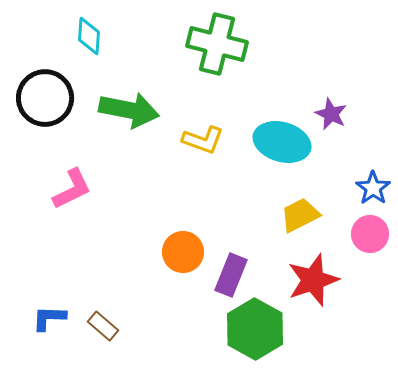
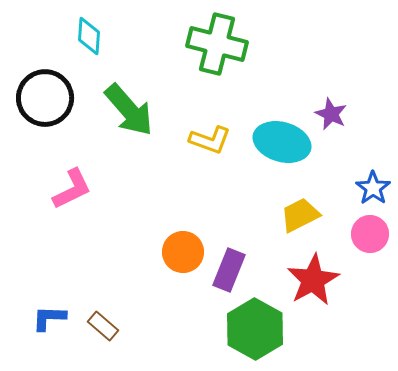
green arrow: rotated 38 degrees clockwise
yellow L-shape: moved 7 px right
purple rectangle: moved 2 px left, 5 px up
red star: rotated 10 degrees counterclockwise
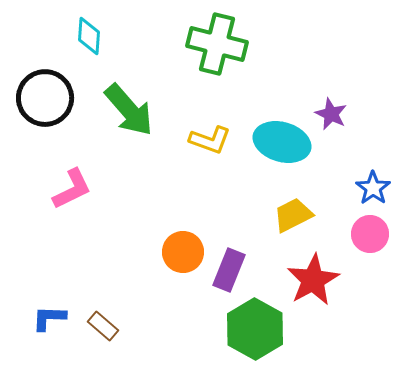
yellow trapezoid: moved 7 px left
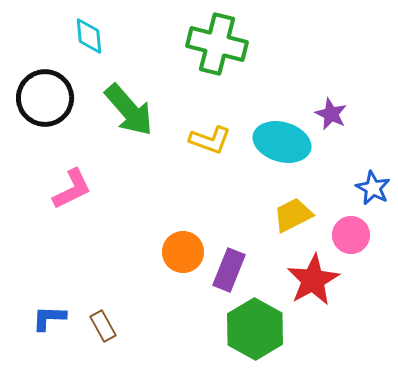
cyan diamond: rotated 9 degrees counterclockwise
blue star: rotated 8 degrees counterclockwise
pink circle: moved 19 px left, 1 px down
brown rectangle: rotated 20 degrees clockwise
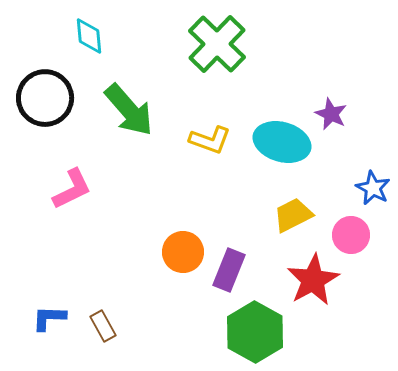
green cross: rotated 30 degrees clockwise
green hexagon: moved 3 px down
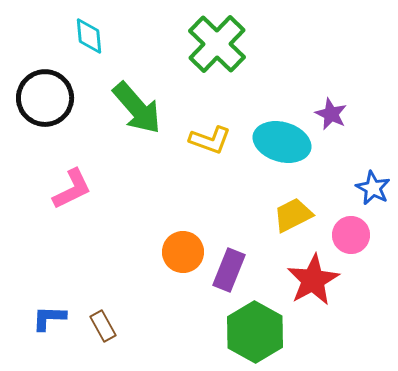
green arrow: moved 8 px right, 2 px up
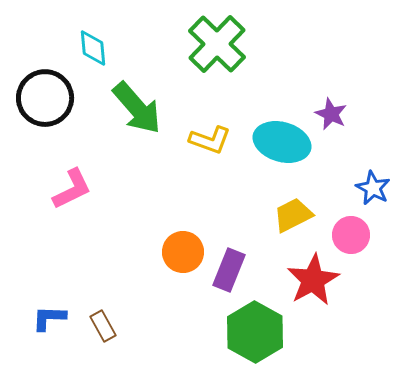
cyan diamond: moved 4 px right, 12 px down
